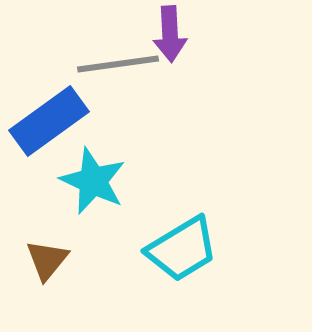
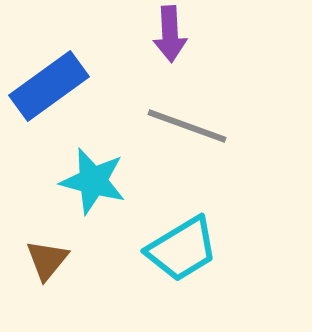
gray line: moved 69 px right, 62 px down; rotated 28 degrees clockwise
blue rectangle: moved 35 px up
cyan star: rotated 10 degrees counterclockwise
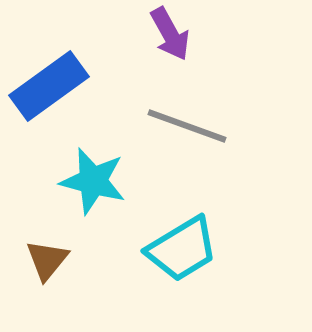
purple arrow: rotated 26 degrees counterclockwise
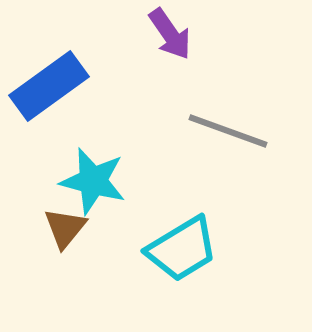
purple arrow: rotated 6 degrees counterclockwise
gray line: moved 41 px right, 5 px down
brown triangle: moved 18 px right, 32 px up
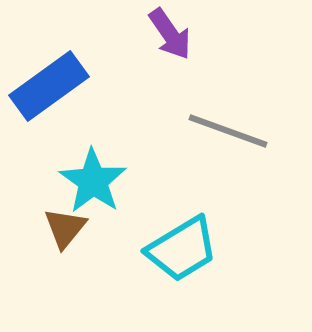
cyan star: rotated 20 degrees clockwise
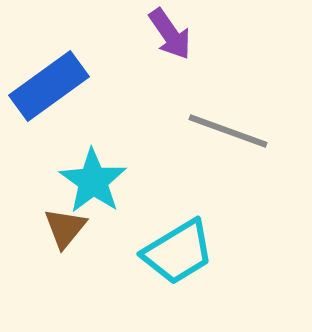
cyan trapezoid: moved 4 px left, 3 px down
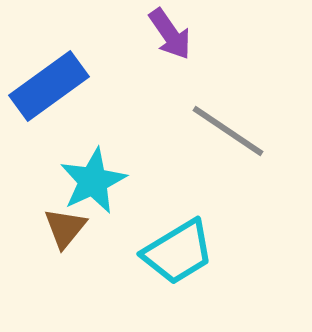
gray line: rotated 14 degrees clockwise
cyan star: rotated 12 degrees clockwise
